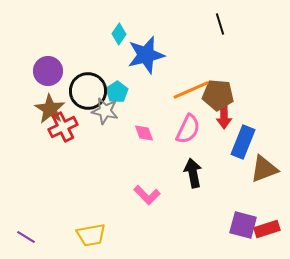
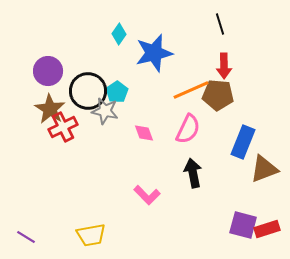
blue star: moved 8 px right, 2 px up
red arrow: moved 50 px up
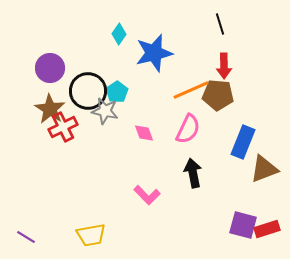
purple circle: moved 2 px right, 3 px up
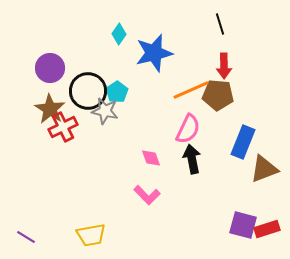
pink diamond: moved 7 px right, 25 px down
black arrow: moved 1 px left, 14 px up
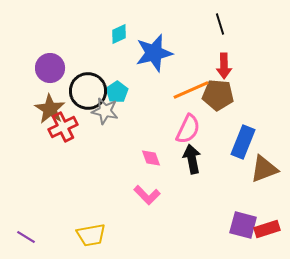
cyan diamond: rotated 30 degrees clockwise
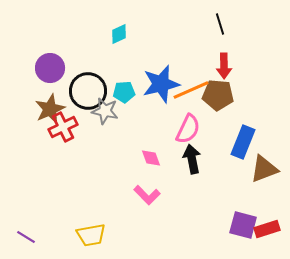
blue star: moved 7 px right, 31 px down
cyan pentagon: moved 7 px right; rotated 30 degrees clockwise
brown star: rotated 16 degrees clockwise
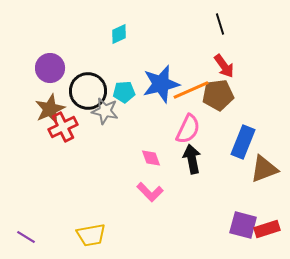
red arrow: rotated 35 degrees counterclockwise
brown pentagon: rotated 12 degrees counterclockwise
pink L-shape: moved 3 px right, 3 px up
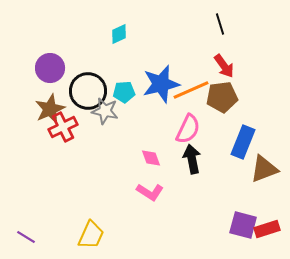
brown pentagon: moved 4 px right, 2 px down
pink L-shape: rotated 12 degrees counterclockwise
yellow trapezoid: rotated 56 degrees counterclockwise
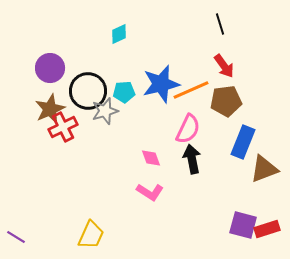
brown pentagon: moved 4 px right, 4 px down
gray star: rotated 28 degrees counterclockwise
purple line: moved 10 px left
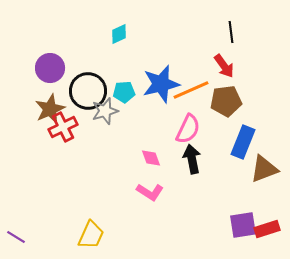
black line: moved 11 px right, 8 px down; rotated 10 degrees clockwise
purple square: rotated 24 degrees counterclockwise
